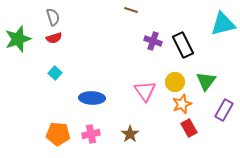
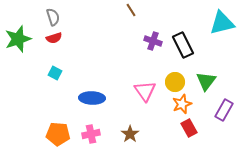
brown line: rotated 40 degrees clockwise
cyan triangle: moved 1 px left, 1 px up
cyan square: rotated 16 degrees counterclockwise
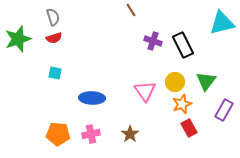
cyan square: rotated 16 degrees counterclockwise
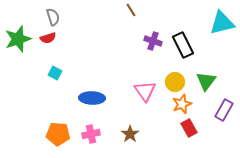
red semicircle: moved 6 px left
cyan square: rotated 16 degrees clockwise
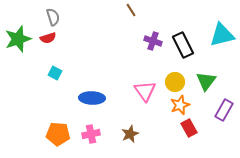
cyan triangle: moved 12 px down
orange star: moved 2 px left, 1 px down
brown star: rotated 12 degrees clockwise
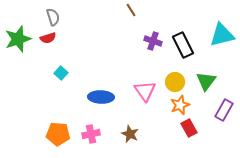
cyan square: moved 6 px right; rotated 16 degrees clockwise
blue ellipse: moved 9 px right, 1 px up
brown star: rotated 24 degrees counterclockwise
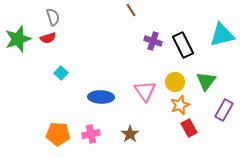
brown star: rotated 12 degrees clockwise
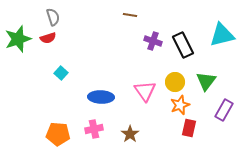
brown line: moved 1 px left, 5 px down; rotated 48 degrees counterclockwise
red rectangle: rotated 42 degrees clockwise
pink cross: moved 3 px right, 5 px up
